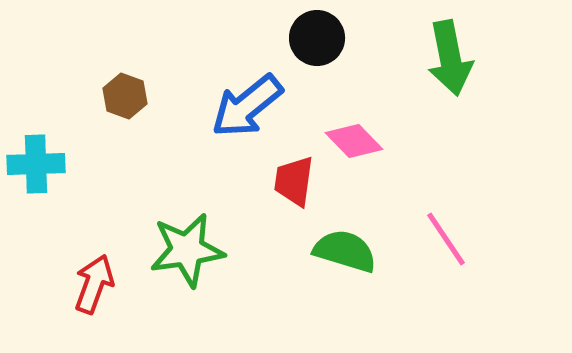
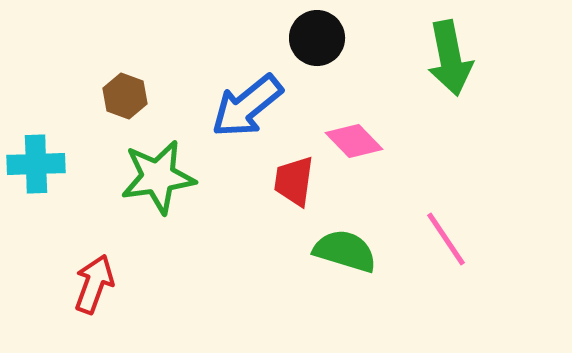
green star: moved 29 px left, 73 px up
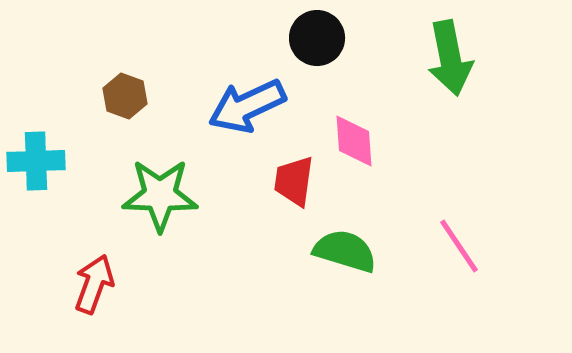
blue arrow: rotated 14 degrees clockwise
pink diamond: rotated 40 degrees clockwise
cyan cross: moved 3 px up
green star: moved 2 px right, 18 px down; rotated 10 degrees clockwise
pink line: moved 13 px right, 7 px down
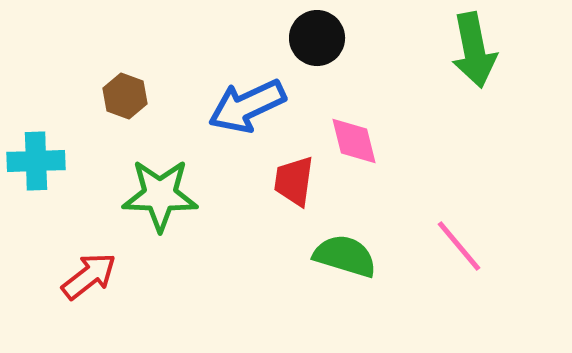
green arrow: moved 24 px right, 8 px up
pink diamond: rotated 10 degrees counterclockwise
pink line: rotated 6 degrees counterclockwise
green semicircle: moved 5 px down
red arrow: moved 5 px left, 8 px up; rotated 32 degrees clockwise
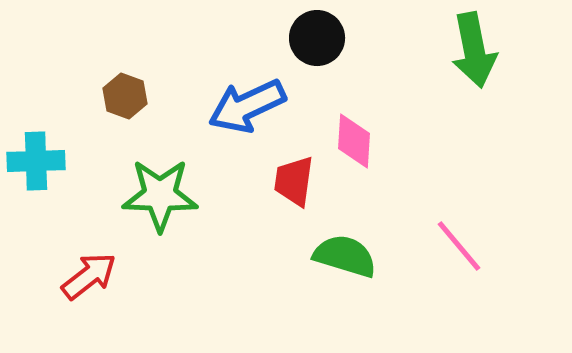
pink diamond: rotated 18 degrees clockwise
